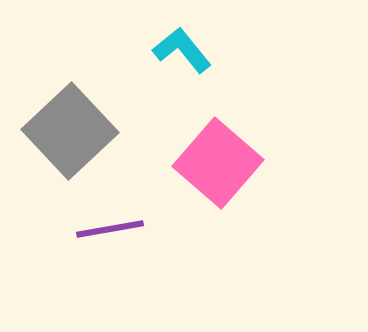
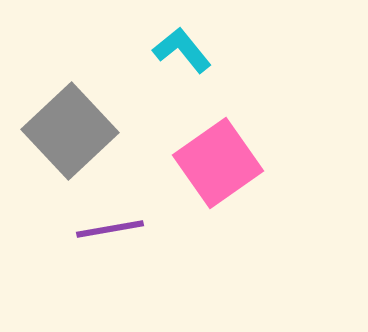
pink square: rotated 14 degrees clockwise
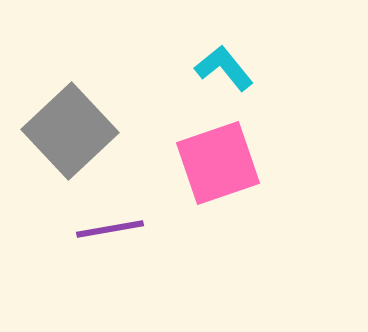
cyan L-shape: moved 42 px right, 18 px down
pink square: rotated 16 degrees clockwise
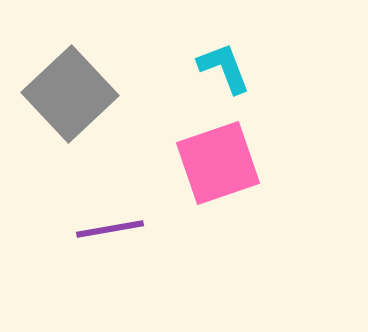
cyan L-shape: rotated 18 degrees clockwise
gray square: moved 37 px up
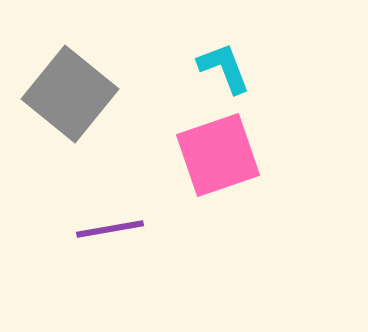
gray square: rotated 8 degrees counterclockwise
pink square: moved 8 px up
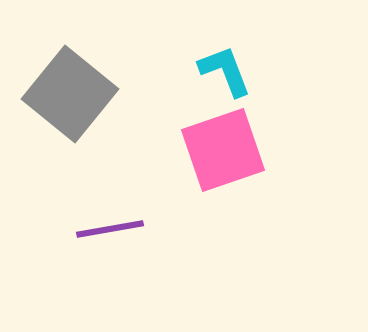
cyan L-shape: moved 1 px right, 3 px down
pink square: moved 5 px right, 5 px up
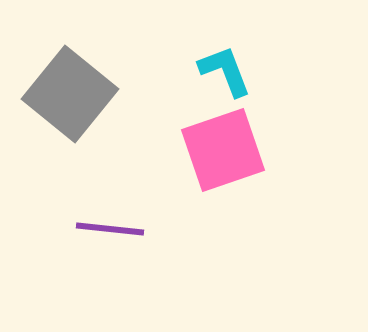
purple line: rotated 16 degrees clockwise
